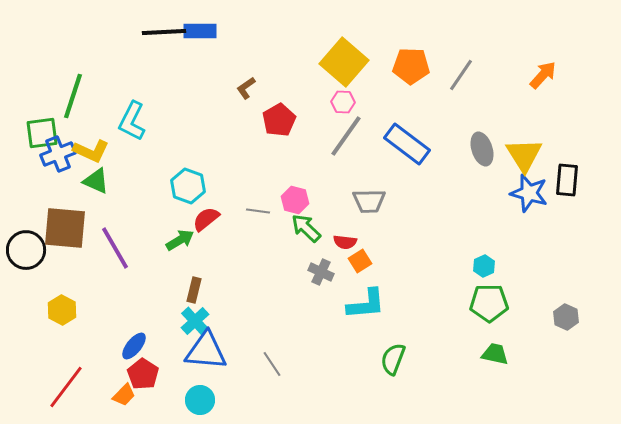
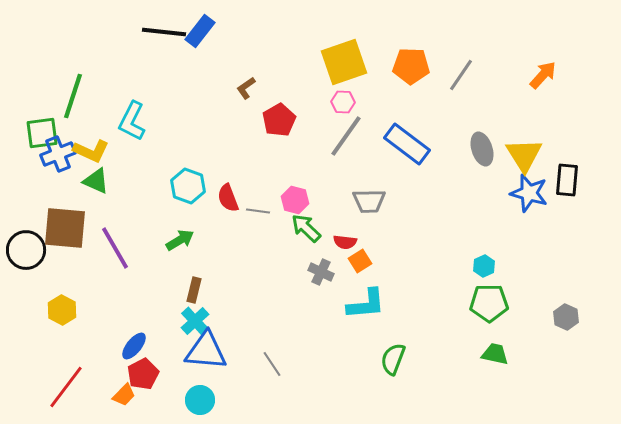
blue rectangle at (200, 31): rotated 52 degrees counterclockwise
black line at (164, 32): rotated 9 degrees clockwise
yellow square at (344, 62): rotated 30 degrees clockwise
red semicircle at (206, 219): moved 22 px right, 21 px up; rotated 72 degrees counterclockwise
red pentagon at (143, 374): rotated 12 degrees clockwise
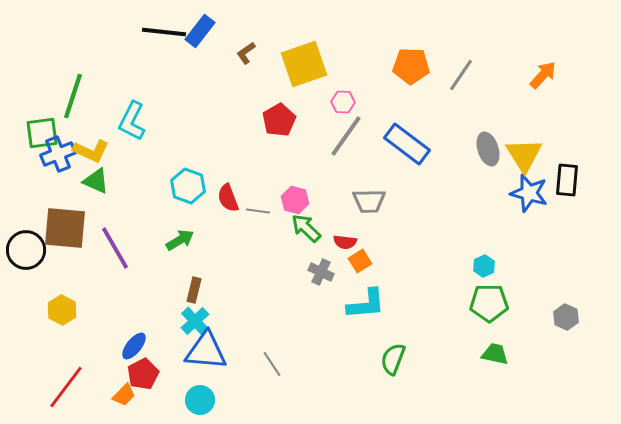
yellow square at (344, 62): moved 40 px left, 2 px down
brown L-shape at (246, 88): moved 35 px up
gray ellipse at (482, 149): moved 6 px right
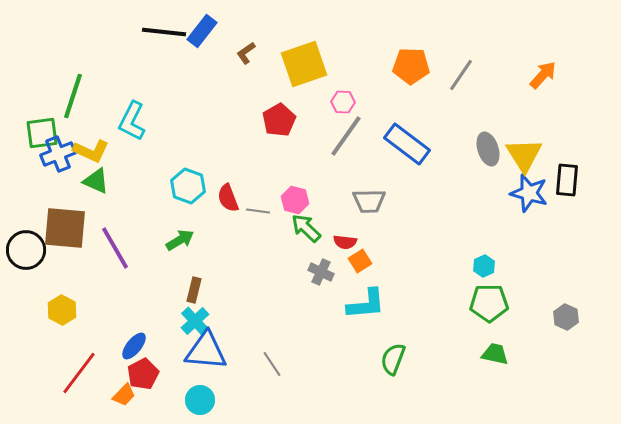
blue rectangle at (200, 31): moved 2 px right
red line at (66, 387): moved 13 px right, 14 px up
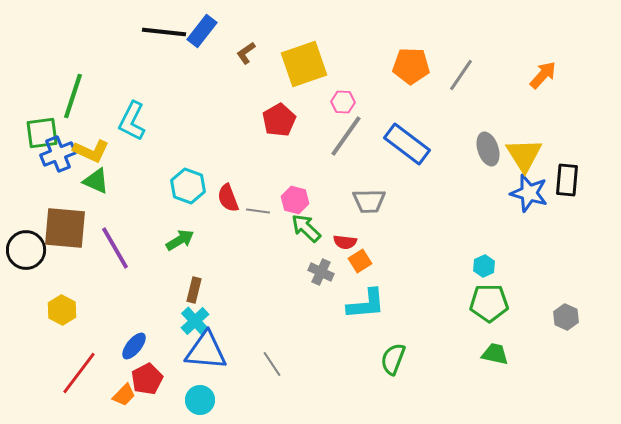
red pentagon at (143, 374): moved 4 px right, 5 px down
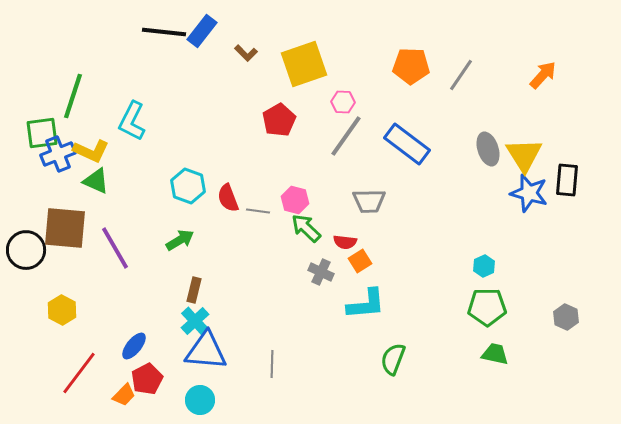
brown L-shape at (246, 53): rotated 100 degrees counterclockwise
green pentagon at (489, 303): moved 2 px left, 4 px down
gray line at (272, 364): rotated 36 degrees clockwise
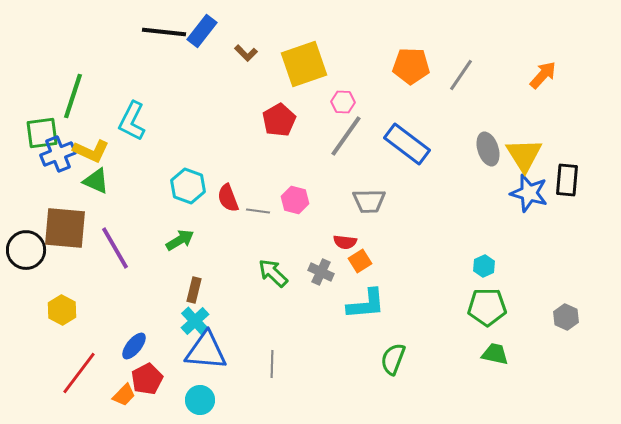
green arrow at (306, 228): moved 33 px left, 45 px down
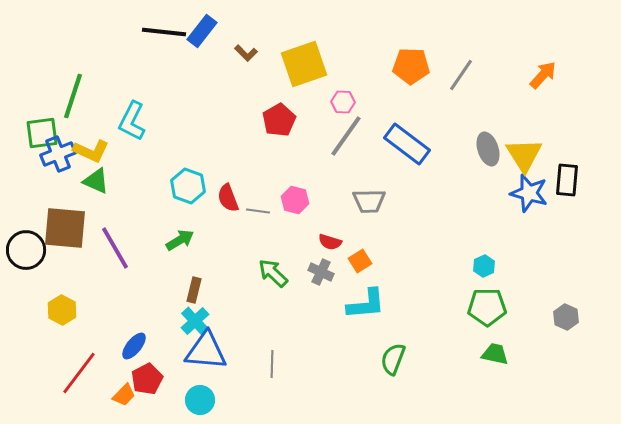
red semicircle at (345, 242): moved 15 px left; rotated 10 degrees clockwise
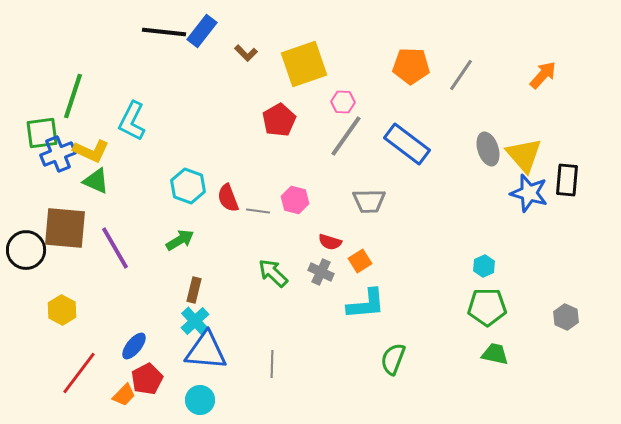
yellow triangle at (524, 155): rotated 9 degrees counterclockwise
